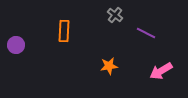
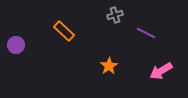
gray cross: rotated 35 degrees clockwise
orange rectangle: rotated 50 degrees counterclockwise
orange star: rotated 24 degrees counterclockwise
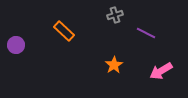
orange star: moved 5 px right, 1 px up
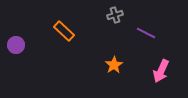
pink arrow: rotated 35 degrees counterclockwise
